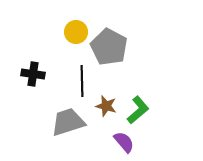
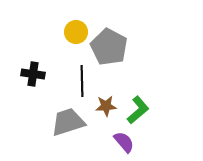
brown star: rotated 20 degrees counterclockwise
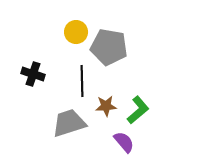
gray pentagon: rotated 18 degrees counterclockwise
black cross: rotated 10 degrees clockwise
gray trapezoid: moved 1 px right, 1 px down
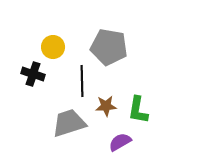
yellow circle: moved 23 px left, 15 px down
green L-shape: rotated 140 degrees clockwise
purple semicircle: moved 4 px left; rotated 80 degrees counterclockwise
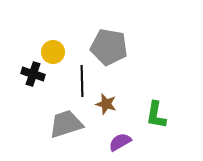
yellow circle: moved 5 px down
brown star: moved 2 px up; rotated 20 degrees clockwise
green L-shape: moved 18 px right, 5 px down
gray trapezoid: moved 3 px left, 1 px down
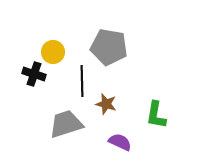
black cross: moved 1 px right
purple semicircle: rotated 55 degrees clockwise
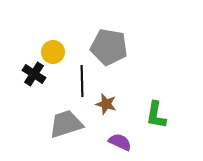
black cross: rotated 15 degrees clockwise
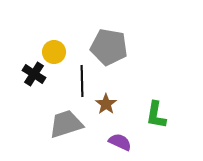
yellow circle: moved 1 px right
brown star: rotated 20 degrees clockwise
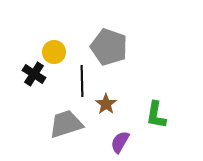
gray pentagon: rotated 9 degrees clockwise
purple semicircle: rotated 85 degrees counterclockwise
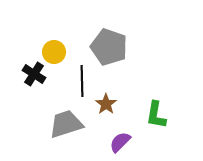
purple semicircle: rotated 15 degrees clockwise
